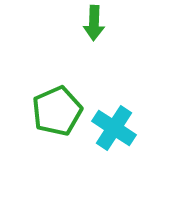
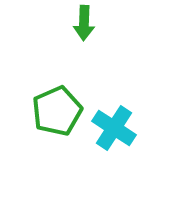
green arrow: moved 10 px left
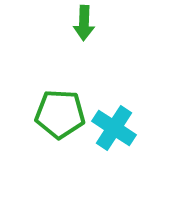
green pentagon: moved 3 px right, 3 px down; rotated 27 degrees clockwise
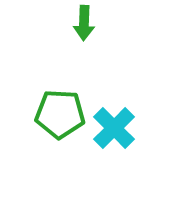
cyan cross: rotated 12 degrees clockwise
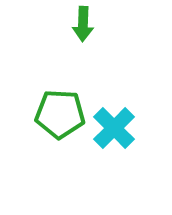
green arrow: moved 1 px left, 1 px down
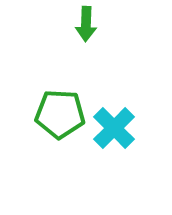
green arrow: moved 3 px right
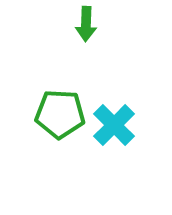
cyan cross: moved 3 px up
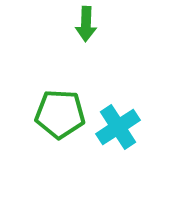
cyan cross: moved 4 px right, 2 px down; rotated 12 degrees clockwise
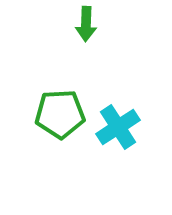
green pentagon: rotated 6 degrees counterclockwise
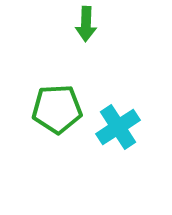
green pentagon: moved 3 px left, 5 px up
